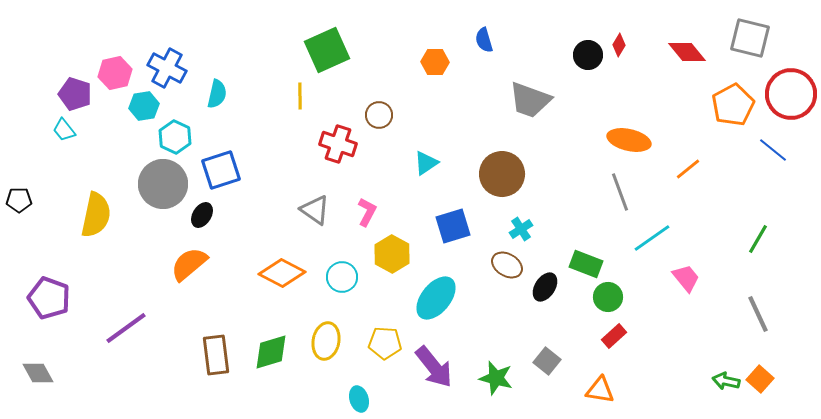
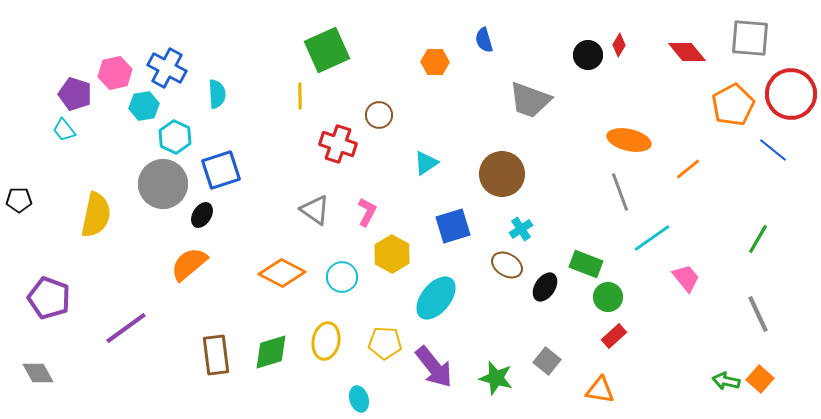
gray square at (750, 38): rotated 9 degrees counterclockwise
cyan semicircle at (217, 94): rotated 16 degrees counterclockwise
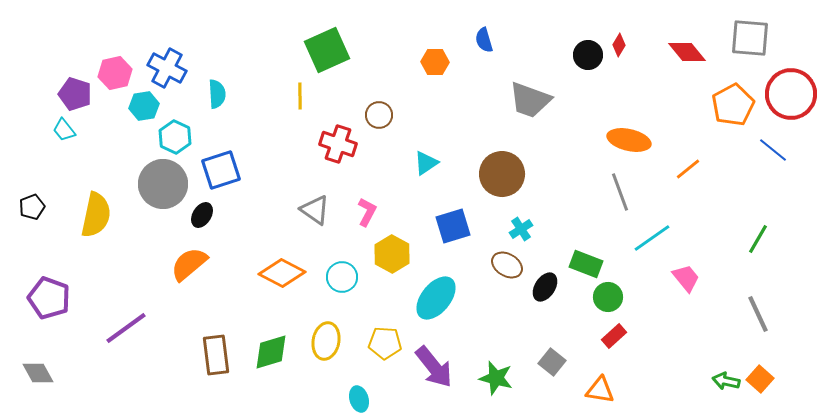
black pentagon at (19, 200): moved 13 px right, 7 px down; rotated 20 degrees counterclockwise
gray square at (547, 361): moved 5 px right, 1 px down
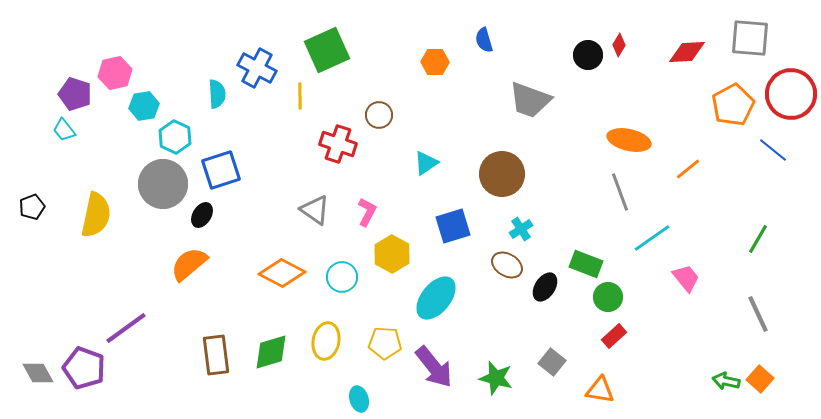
red diamond at (687, 52): rotated 54 degrees counterclockwise
blue cross at (167, 68): moved 90 px right
purple pentagon at (49, 298): moved 35 px right, 70 px down
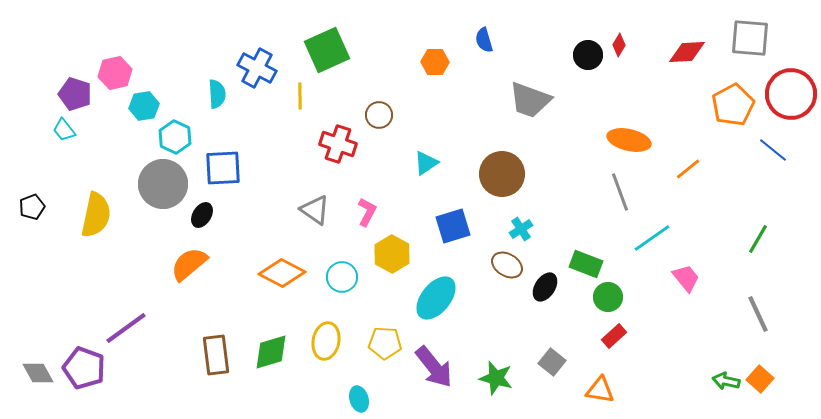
blue square at (221, 170): moved 2 px right, 2 px up; rotated 15 degrees clockwise
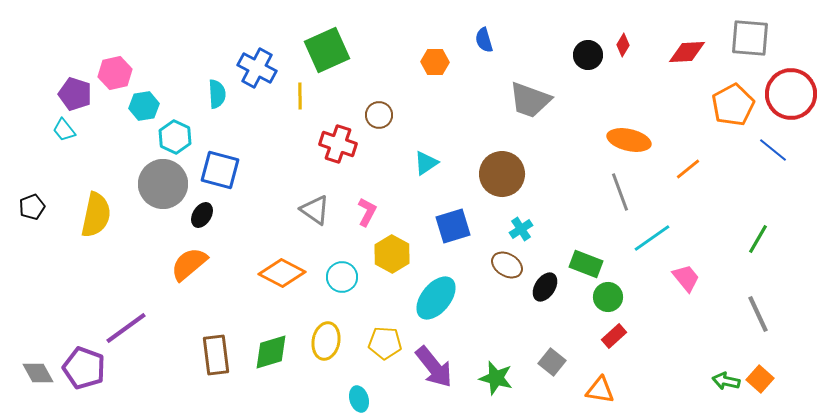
red diamond at (619, 45): moved 4 px right
blue square at (223, 168): moved 3 px left, 2 px down; rotated 18 degrees clockwise
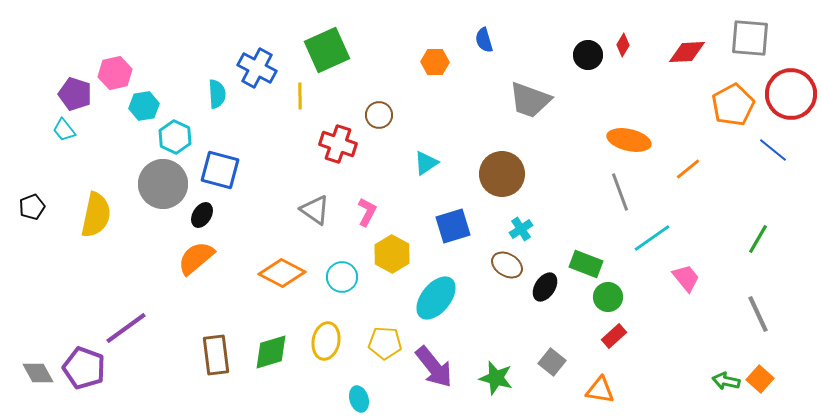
orange semicircle at (189, 264): moved 7 px right, 6 px up
